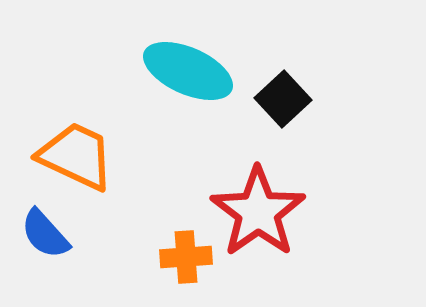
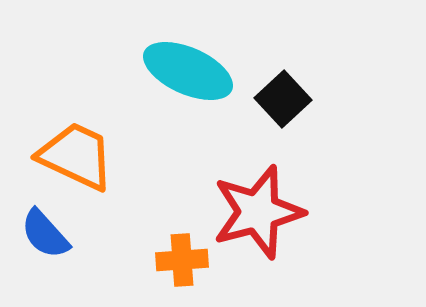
red star: rotated 20 degrees clockwise
orange cross: moved 4 px left, 3 px down
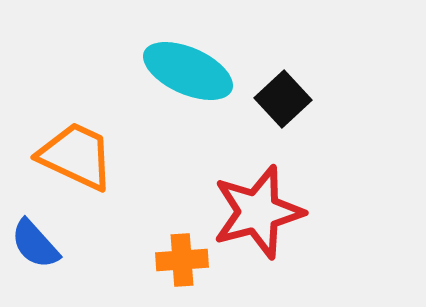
blue semicircle: moved 10 px left, 10 px down
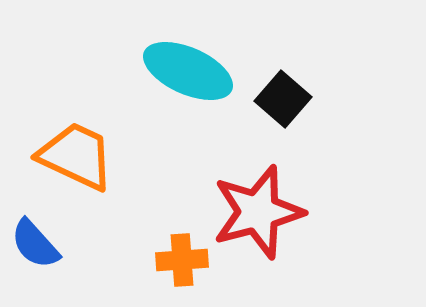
black square: rotated 6 degrees counterclockwise
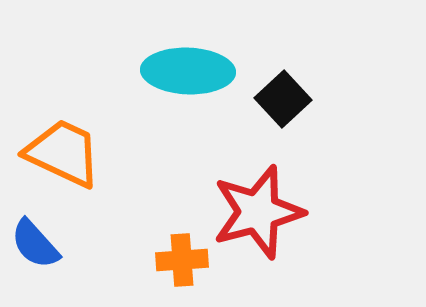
cyan ellipse: rotated 22 degrees counterclockwise
black square: rotated 6 degrees clockwise
orange trapezoid: moved 13 px left, 3 px up
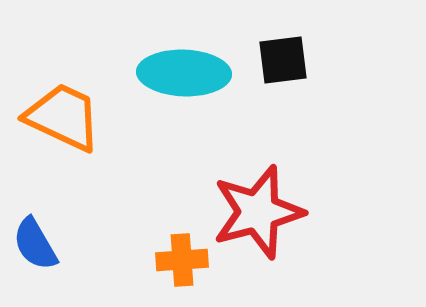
cyan ellipse: moved 4 px left, 2 px down
black square: moved 39 px up; rotated 36 degrees clockwise
orange trapezoid: moved 36 px up
blue semicircle: rotated 12 degrees clockwise
